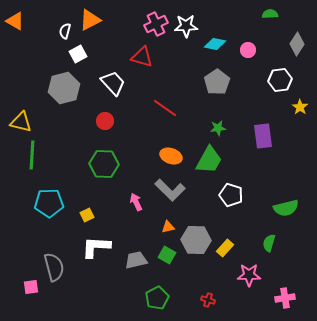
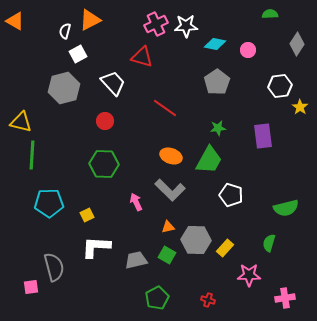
white hexagon at (280, 80): moved 6 px down
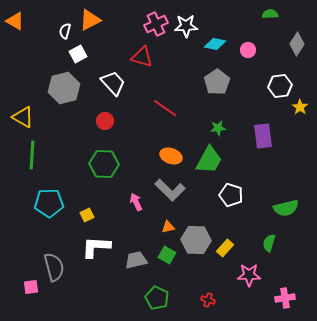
yellow triangle at (21, 122): moved 2 px right, 5 px up; rotated 15 degrees clockwise
green pentagon at (157, 298): rotated 20 degrees counterclockwise
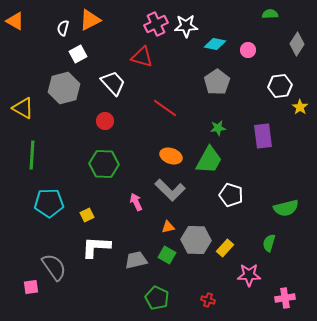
white semicircle at (65, 31): moved 2 px left, 3 px up
yellow triangle at (23, 117): moved 9 px up
gray semicircle at (54, 267): rotated 20 degrees counterclockwise
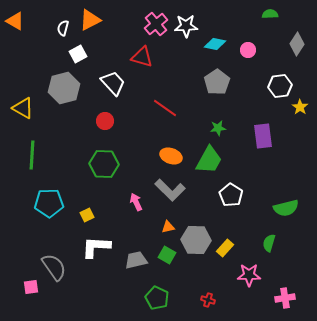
pink cross at (156, 24): rotated 15 degrees counterclockwise
white pentagon at (231, 195): rotated 15 degrees clockwise
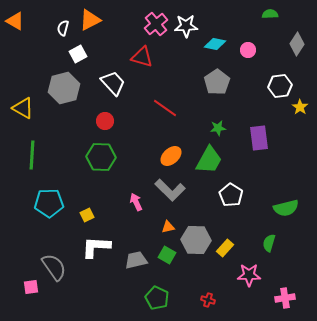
purple rectangle at (263, 136): moved 4 px left, 2 px down
orange ellipse at (171, 156): rotated 60 degrees counterclockwise
green hexagon at (104, 164): moved 3 px left, 7 px up
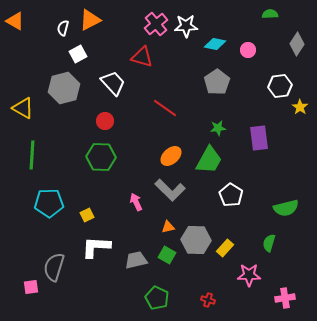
gray semicircle at (54, 267): rotated 128 degrees counterclockwise
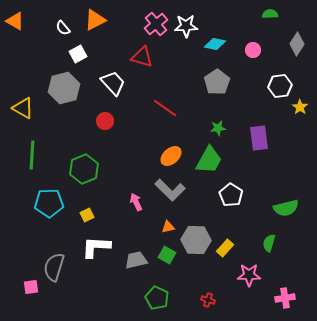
orange triangle at (90, 20): moved 5 px right
white semicircle at (63, 28): rotated 56 degrees counterclockwise
pink circle at (248, 50): moved 5 px right
green hexagon at (101, 157): moved 17 px left, 12 px down; rotated 24 degrees counterclockwise
